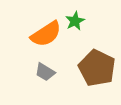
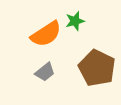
green star: rotated 12 degrees clockwise
gray trapezoid: rotated 70 degrees counterclockwise
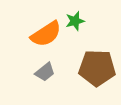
brown pentagon: rotated 24 degrees counterclockwise
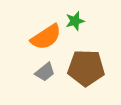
orange semicircle: moved 3 px down
brown pentagon: moved 11 px left
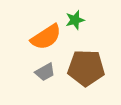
green star: moved 1 px up
gray trapezoid: rotated 10 degrees clockwise
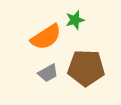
gray trapezoid: moved 3 px right, 1 px down
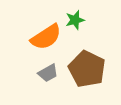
brown pentagon: moved 1 px right, 1 px down; rotated 24 degrees clockwise
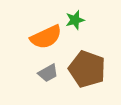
orange semicircle: rotated 8 degrees clockwise
brown pentagon: rotated 6 degrees counterclockwise
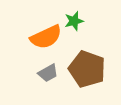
green star: moved 1 px left, 1 px down
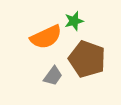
brown pentagon: moved 10 px up
gray trapezoid: moved 5 px right, 3 px down; rotated 25 degrees counterclockwise
